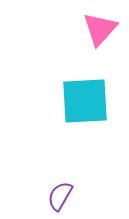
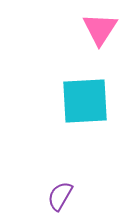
pink triangle: rotated 9 degrees counterclockwise
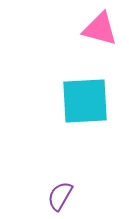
pink triangle: rotated 48 degrees counterclockwise
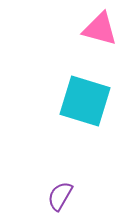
cyan square: rotated 20 degrees clockwise
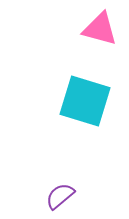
purple semicircle: rotated 20 degrees clockwise
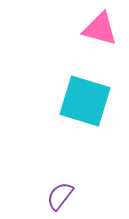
purple semicircle: rotated 12 degrees counterclockwise
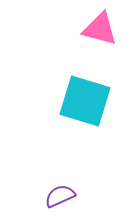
purple semicircle: rotated 28 degrees clockwise
